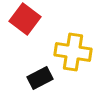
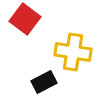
black rectangle: moved 4 px right, 4 px down
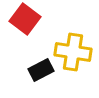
black rectangle: moved 3 px left, 12 px up
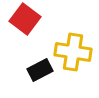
black rectangle: moved 1 px left
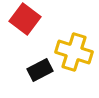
yellow cross: moved 1 px right; rotated 9 degrees clockwise
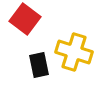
black rectangle: moved 1 px left, 5 px up; rotated 75 degrees counterclockwise
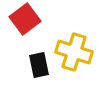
red square: rotated 16 degrees clockwise
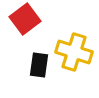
black rectangle: rotated 20 degrees clockwise
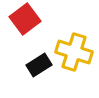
black rectangle: rotated 50 degrees clockwise
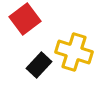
black rectangle: rotated 15 degrees counterclockwise
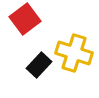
yellow cross: moved 1 px down
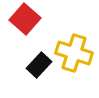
red square: rotated 12 degrees counterclockwise
